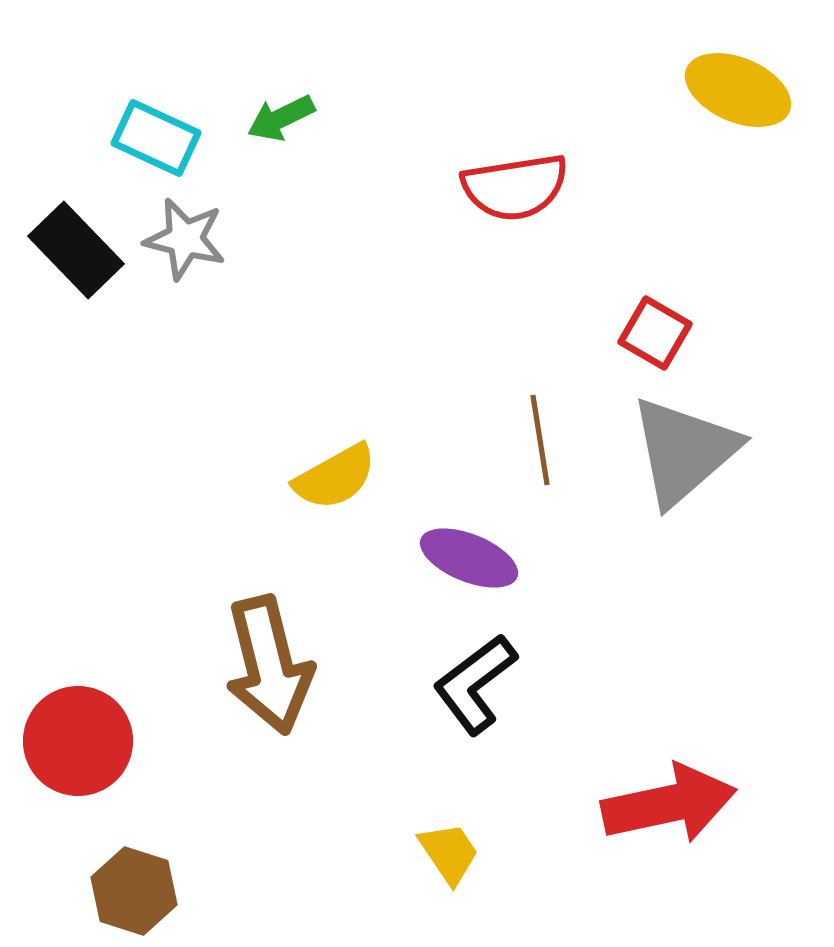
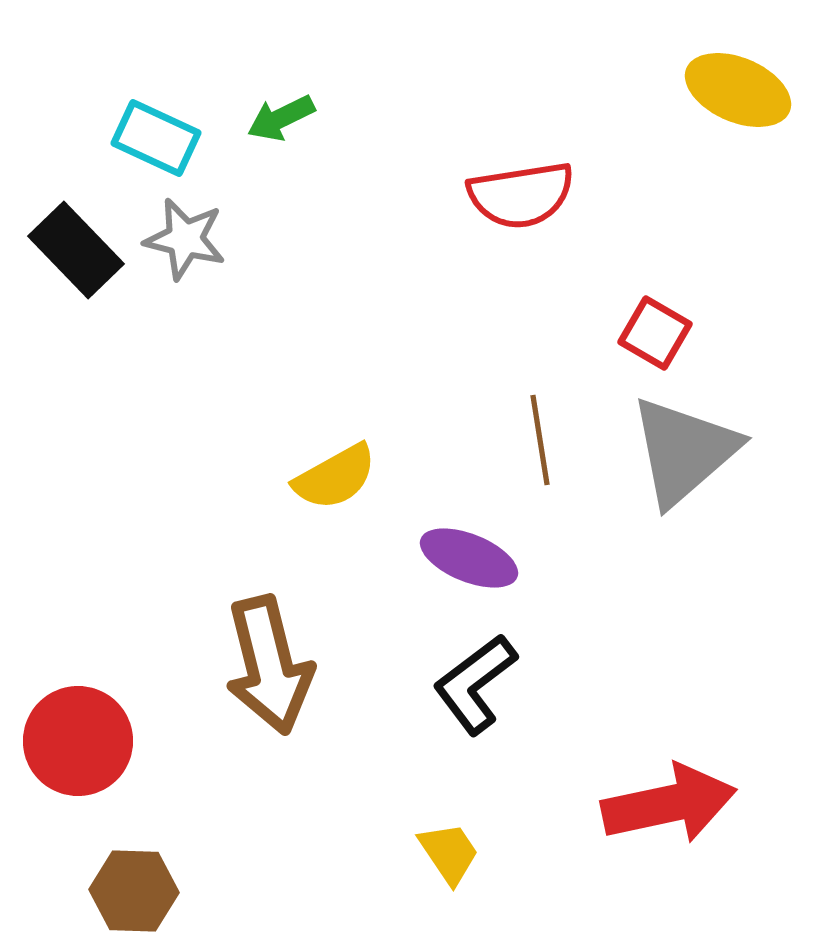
red semicircle: moved 6 px right, 8 px down
brown hexagon: rotated 16 degrees counterclockwise
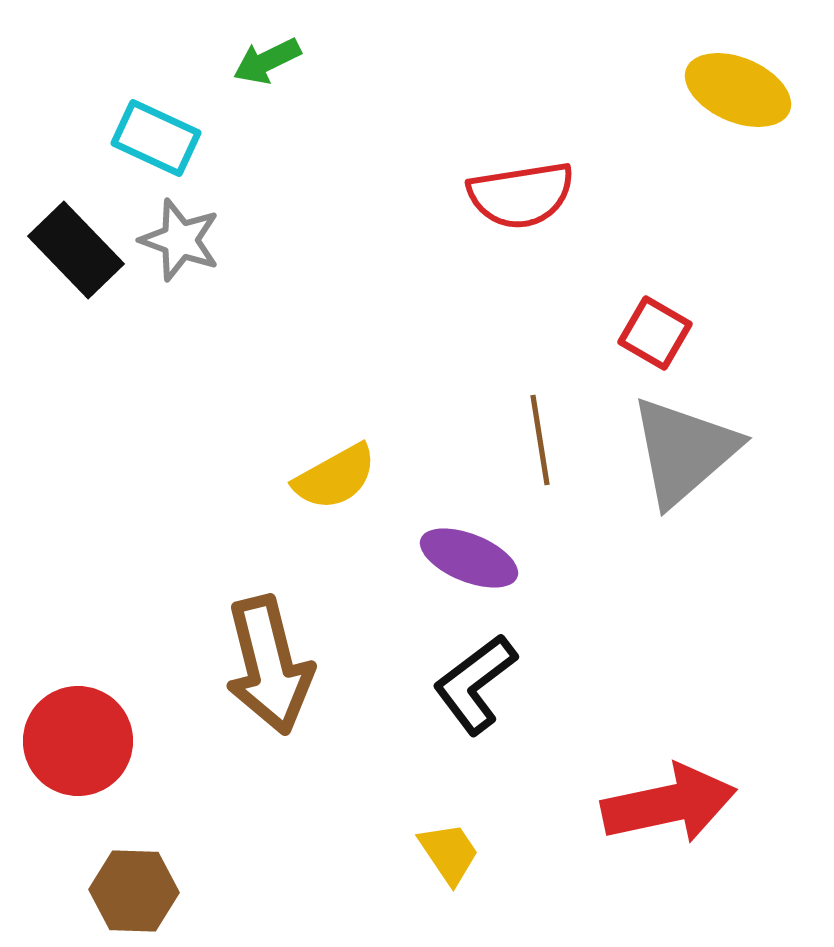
green arrow: moved 14 px left, 57 px up
gray star: moved 5 px left, 1 px down; rotated 6 degrees clockwise
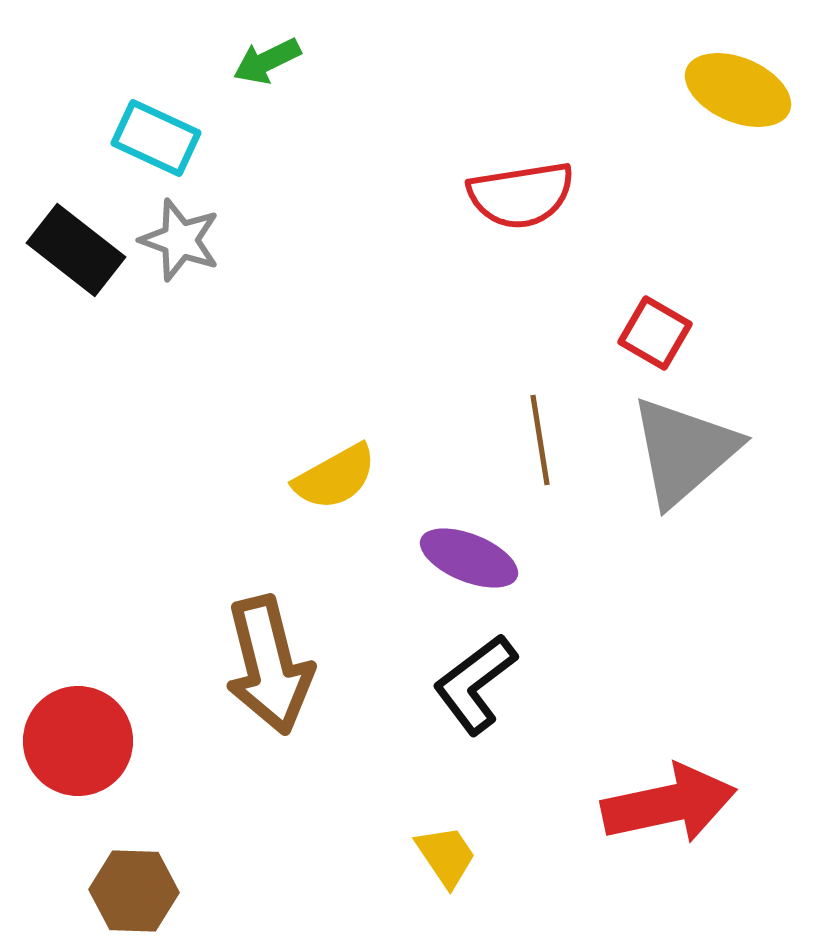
black rectangle: rotated 8 degrees counterclockwise
yellow trapezoid: moved 3 px left, 3 px down
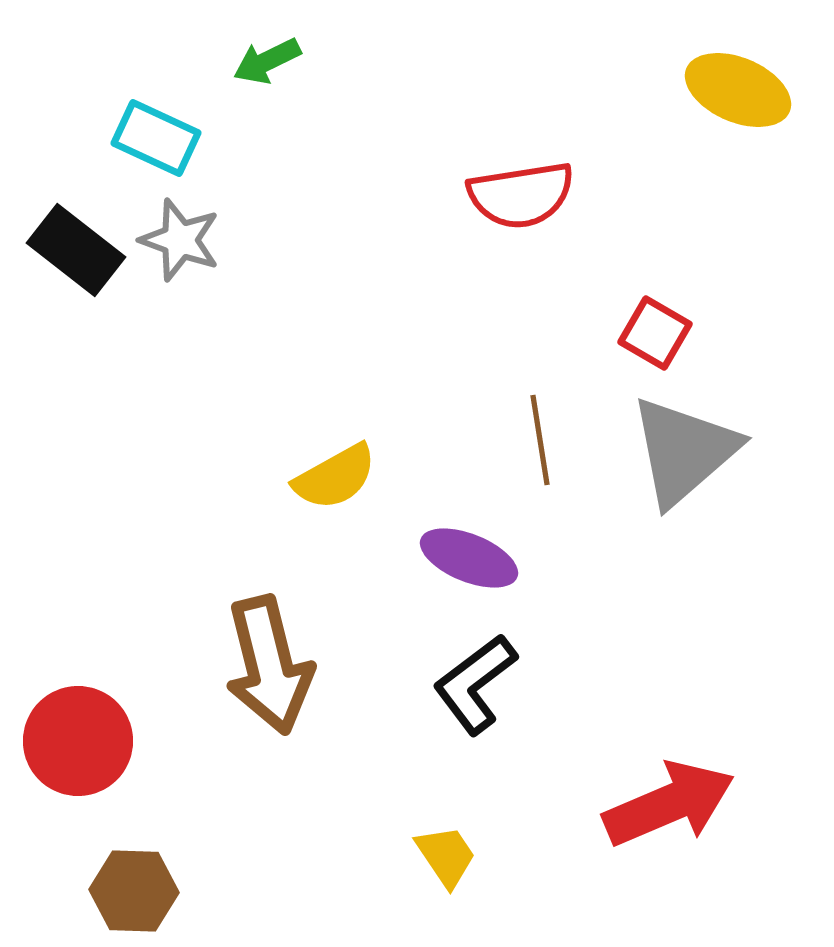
red arrow: rotated 11 degrees counterclockwise
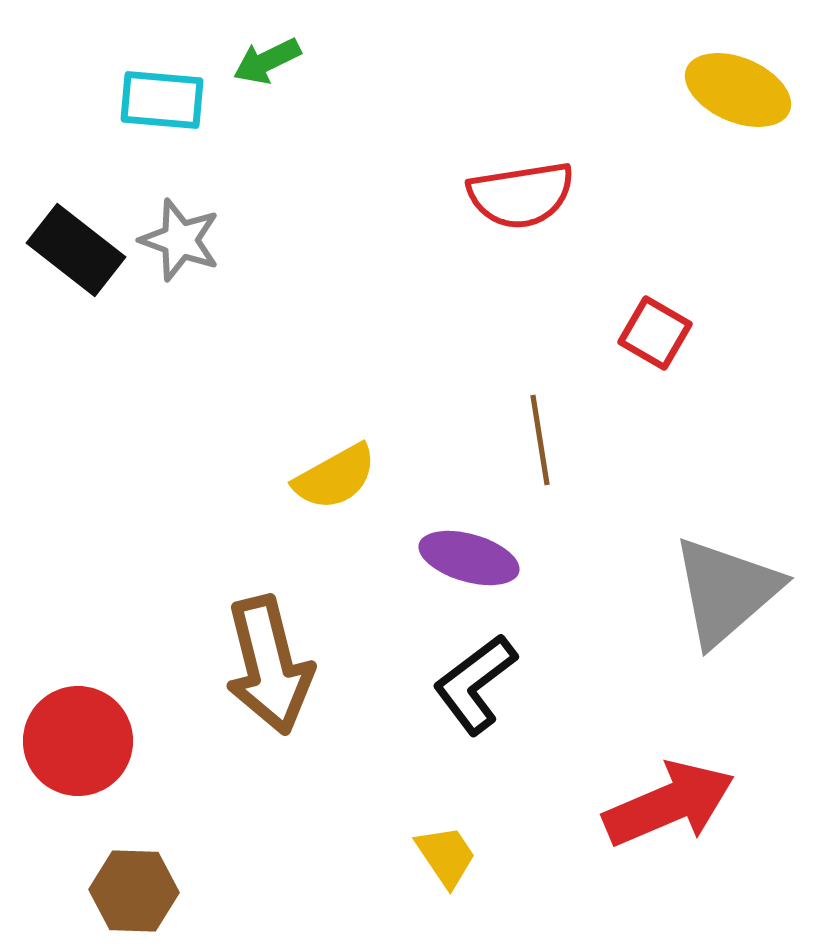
cyan rectangle: moved 6 px right, 38 px up; rotated 20 degrees counterclockwise
gray triangle: moved 42 px right, 140 px down
purple ellipse: rotated 6 degrees counterclockwise
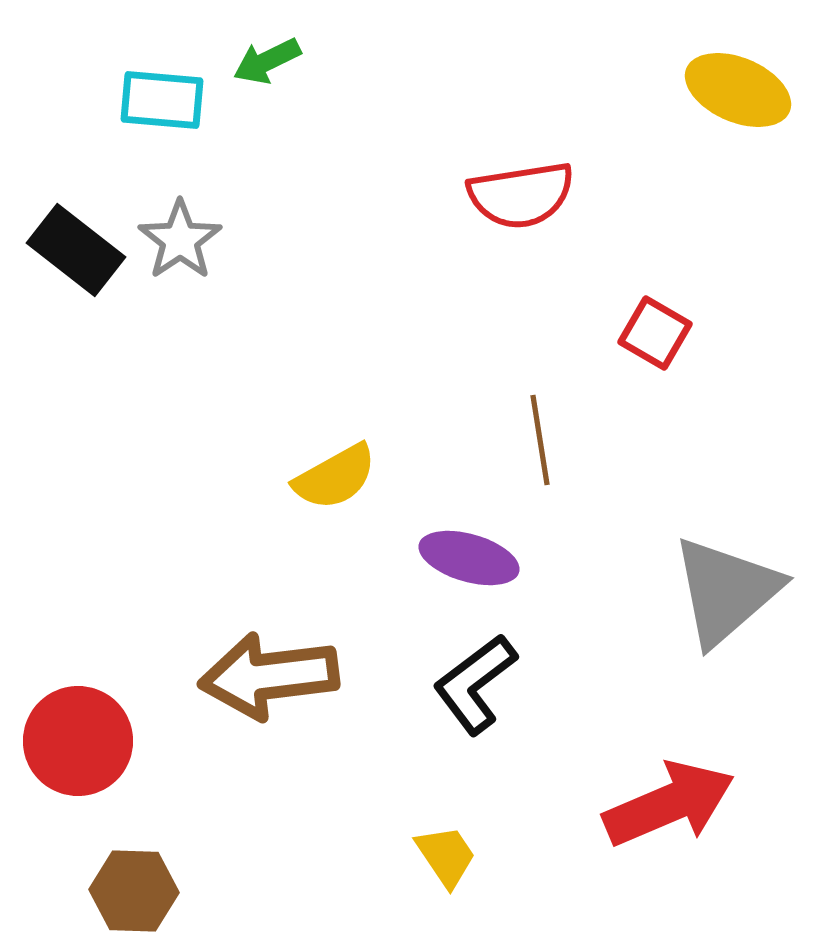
gray star: rotated 18 degrees clockwise
brown arrow: moved 11 px down; rotated 97 degrees clockwise
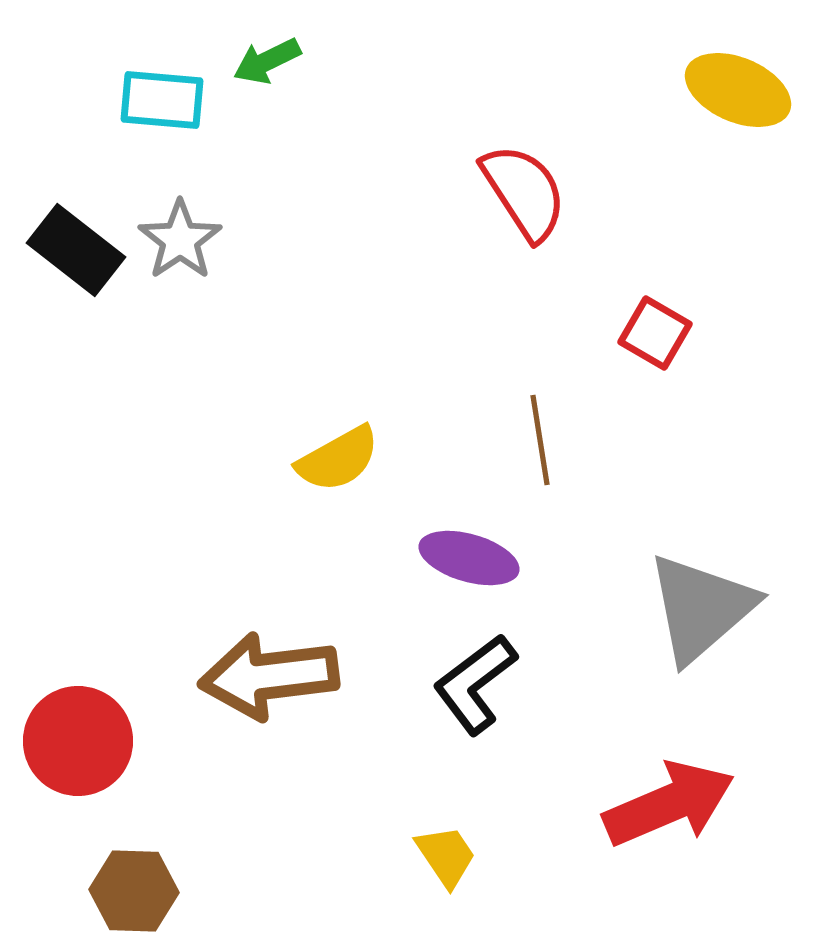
red semicircle: moved 3 px right, 3 px up; rotated 114 degrees counterclockwise
yellow semicircle: moved 3 px right, 18 px up
gray triangle: moved 25 px left, 17 px down
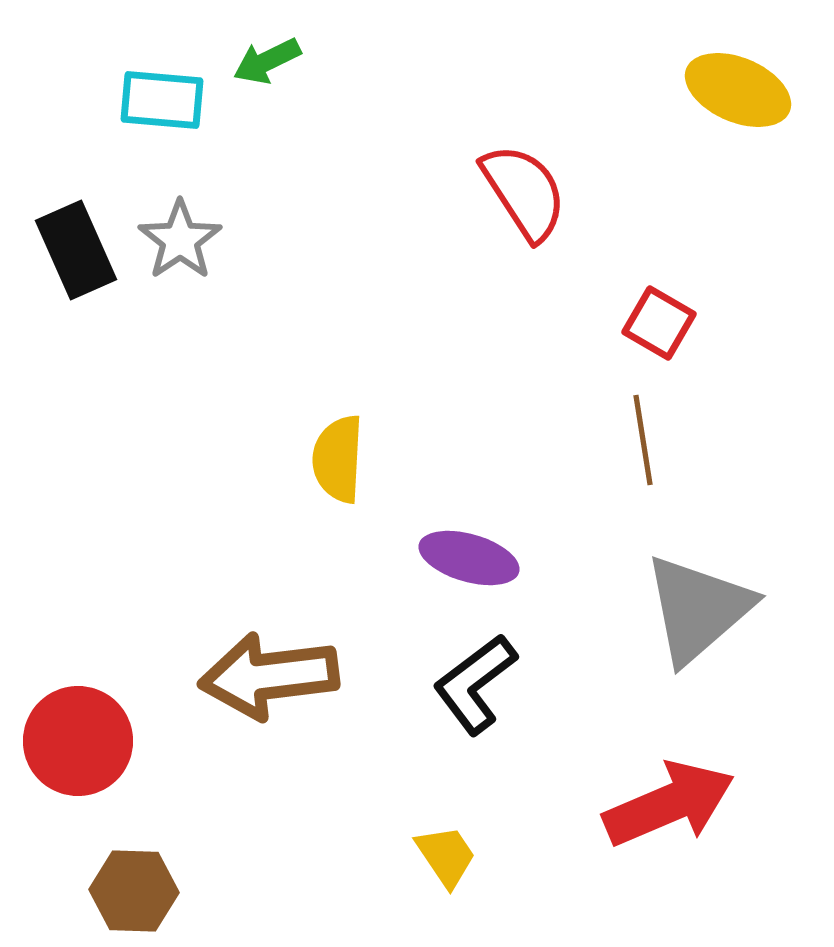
black rectangle: rotated 28 degrees clockwise
red square: moved 4 px right, 10 px up
brown line: moved 103 px right
yellow semicircle: rotated 122 degrees clockwise
gray triangle: moved 3 px left, 1 px down
